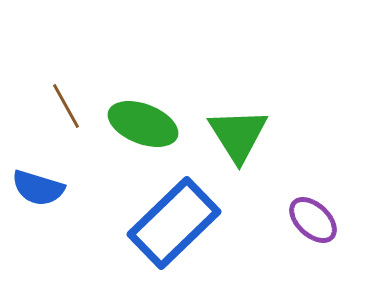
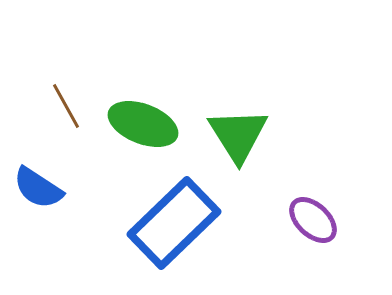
blue semicircle: rotated 16 degrees clockwise
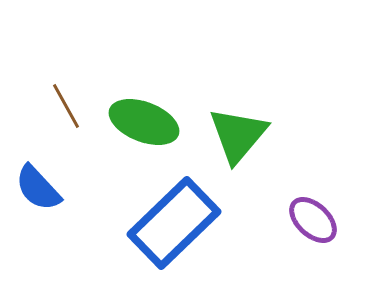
green ellipse: moved 1 px right, 2 px up
green triangle: rotated 12 degrees clockwise
blue semicircle: rotated 14 degrees clockwise
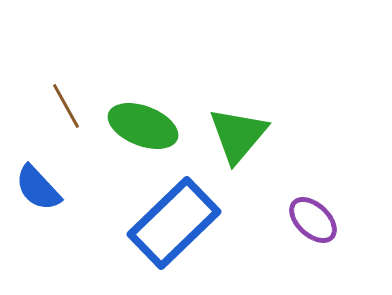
green ellipse: moved 1 px left, 4 px down
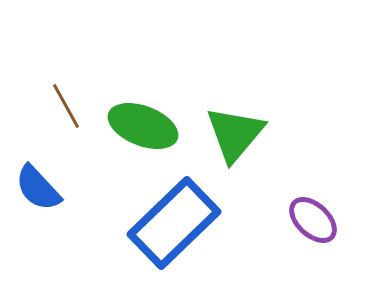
green triangle: moved 3 px left, 1 px up
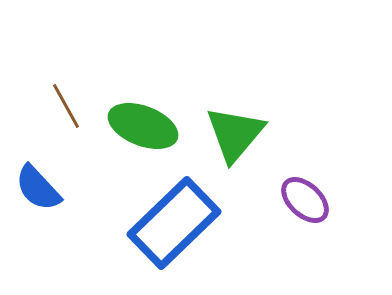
purple ellipse: moved 8 px left, 20 px up
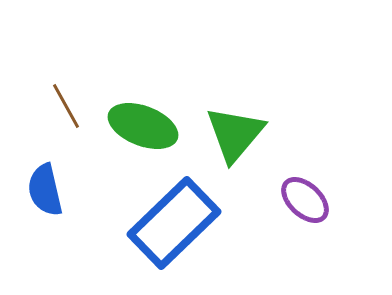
blue semicircle: moved 7 px right, 2 px down; rotated 30 degrees clockwise
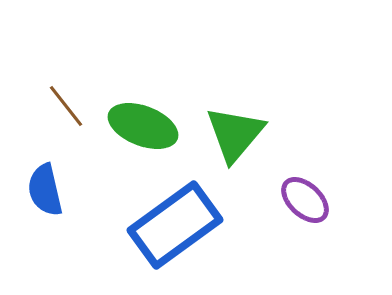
brown line: rotated 9 degrees counterclockwise
blue rectangle: moved 1 px right, 2 px down; rotated 8 degrees clockwise
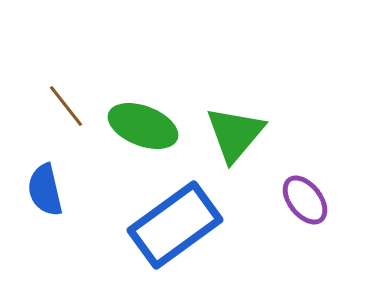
purple ellipse: rotated 9 degrees clockwise
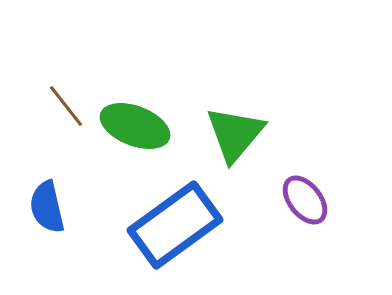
green ellipse: moved 8 px left
blue semicircle: moved 2 px right, 17 px down
